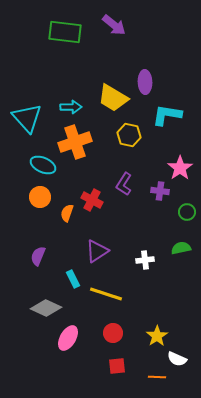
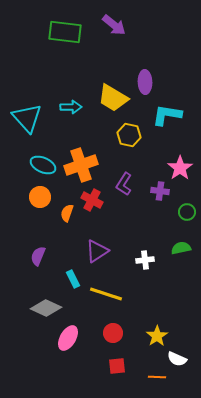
orange cross: moved 6 px right, 23 px down
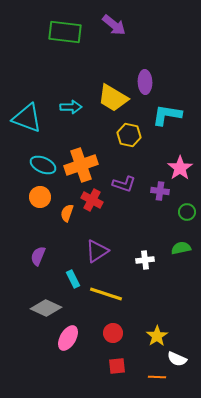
cyan triangle: rotated 28 degrees counterclockwise
purple L-shape: rotated 105 degrees counterclockwise
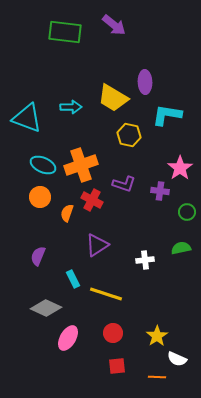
purple triangle: moved 6 px up
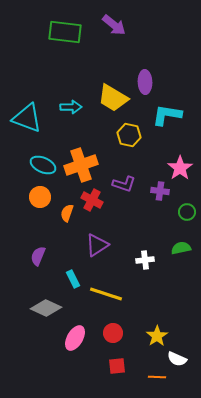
pink ellipse: moved 7 px right
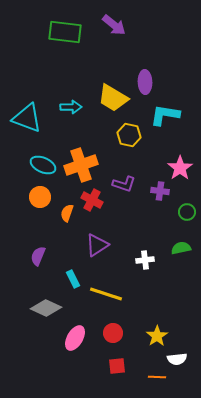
cyan L-shape: moved 2 px left
white semicircle: rotated 30 degrees counterclockwise
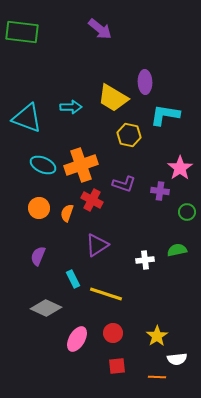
purple arrow: moved 14 px left, 4 px down
green rectangle: moved 43 px left
orange circle: moved 1 px left, 11 px down
green semicircle: moved 4 px left, 2 px down
pink ellipse: moved 2 px right, 1 px down
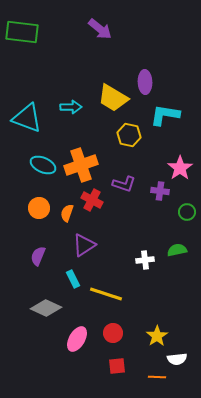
purple triangle: moved 13 px left
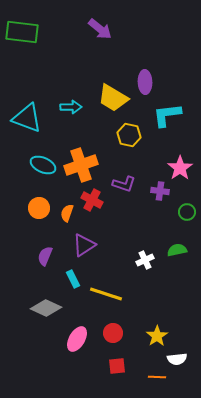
cyan L-shape: moved 2 px right; rotated 16 degrees counterclockwise
purple semicircle: moved 7 px right
white cross: rotated 18 degrees counterclockwise
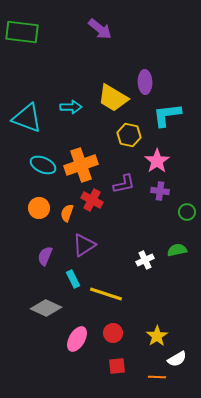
pink star: moved 23 px left, 7 px up
purple L-shape: rotated 30 degrees counterclockwise
white semicircle: rotated 24 degrees counterclockwise
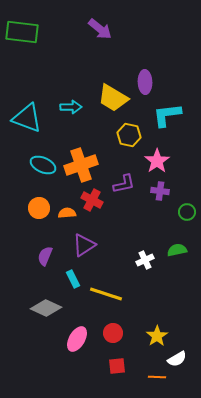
orange semicircle: rotated 66 degrees clockwise
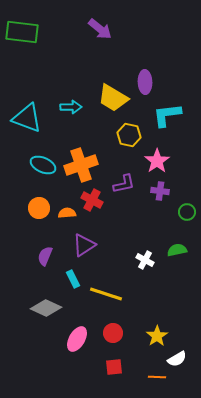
white cross: rotated 36 degrees counterclockwise
red square: moved 3 px left, 1 px down
